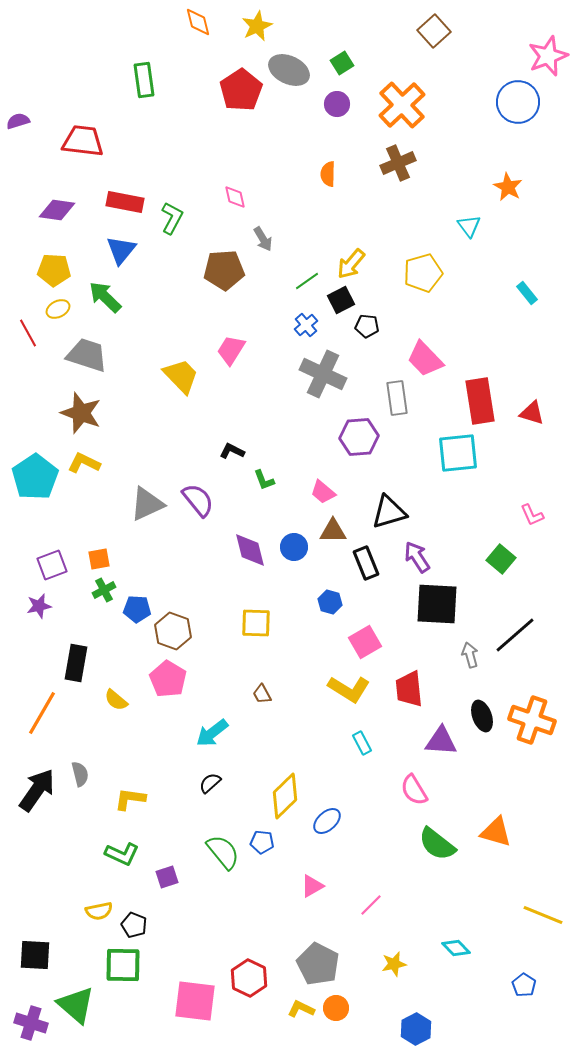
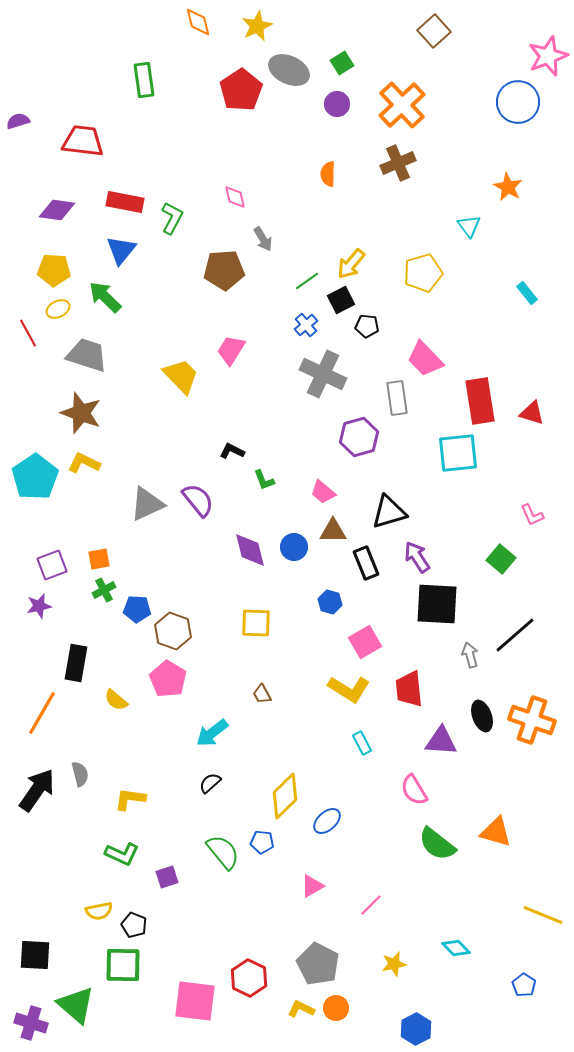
purple hexagon at (359, 437): rotated 12 degrees counterclockwise
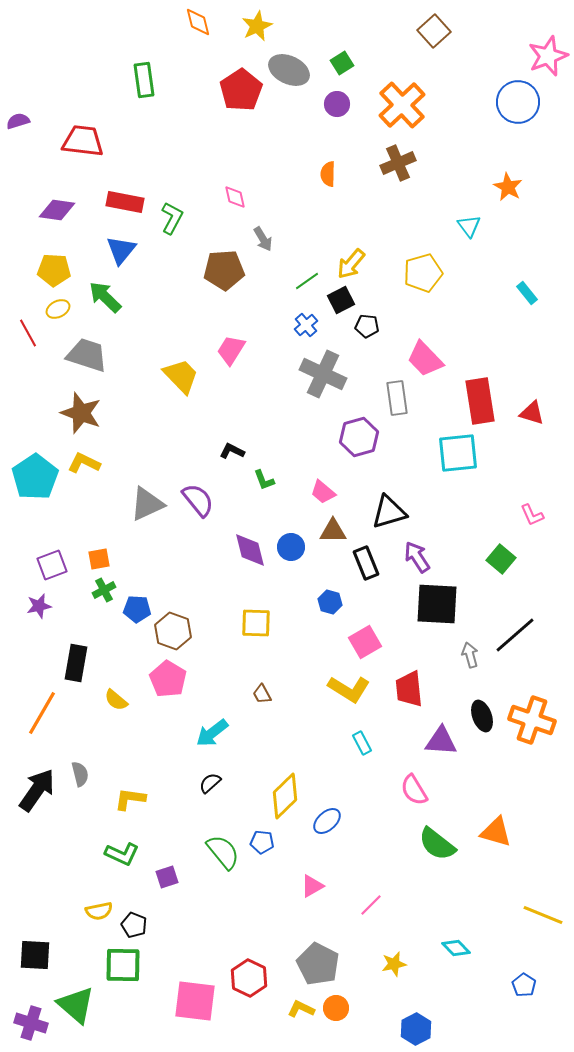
blue circle at (294, 547): moved 3 px left
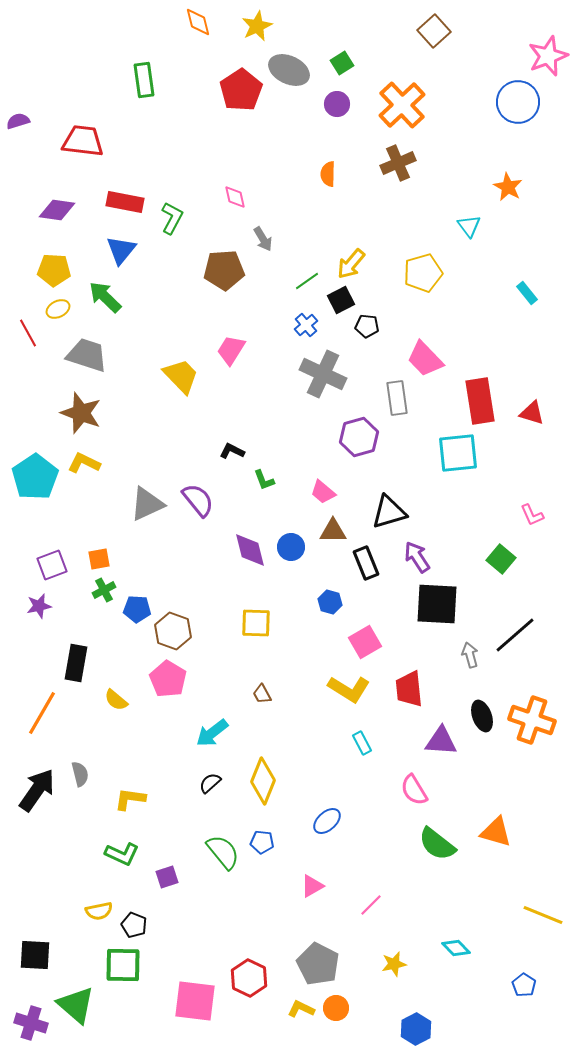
yellow diamond at (285, 796): moved 22 px left, 15 px up; rotated 24 degrees counterclockwise
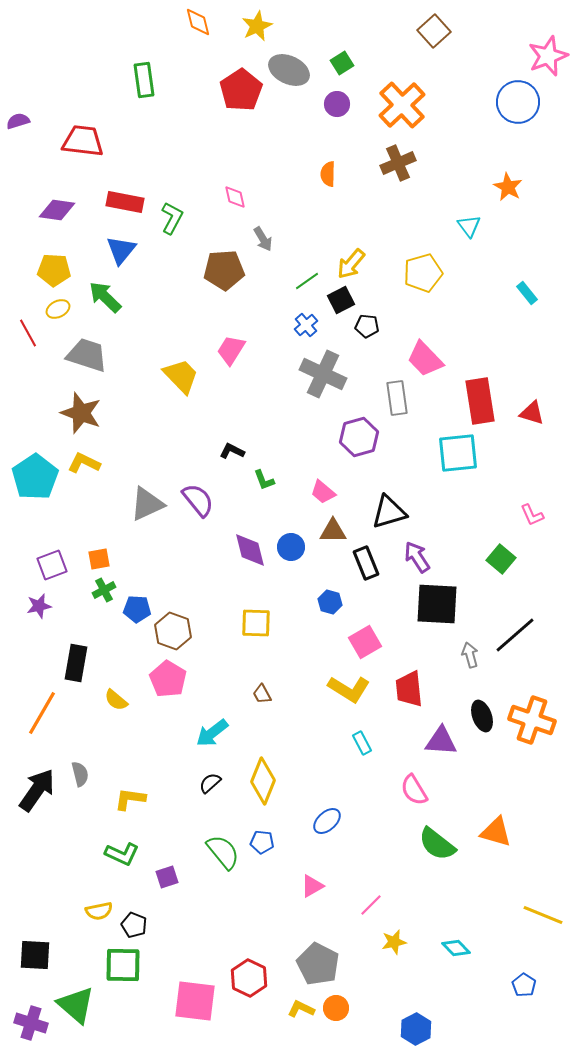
yellow star at (394, 964): moved 22 px up
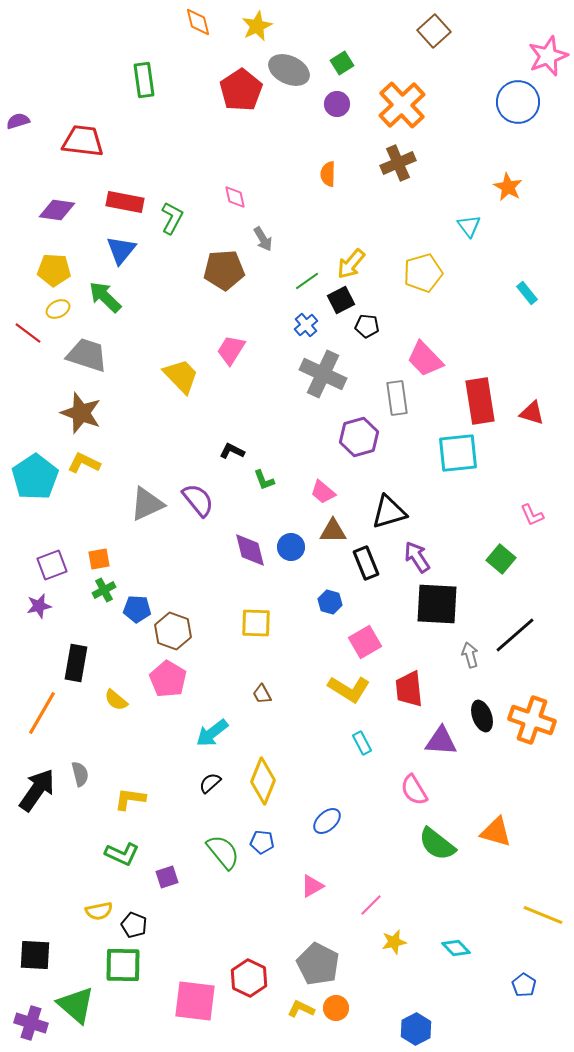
red line at (28, 333): rotated 24 degrees counterclockwise
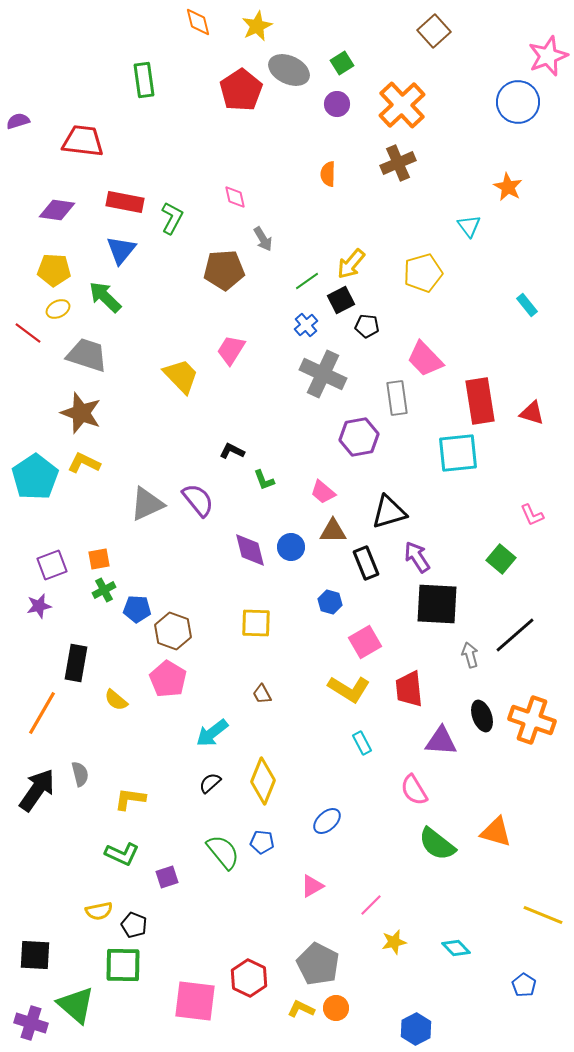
cyan rectangle at (527, 293): moved 12 px down
purple hexagon at (359, 437): rotated 6 degrees clockwise
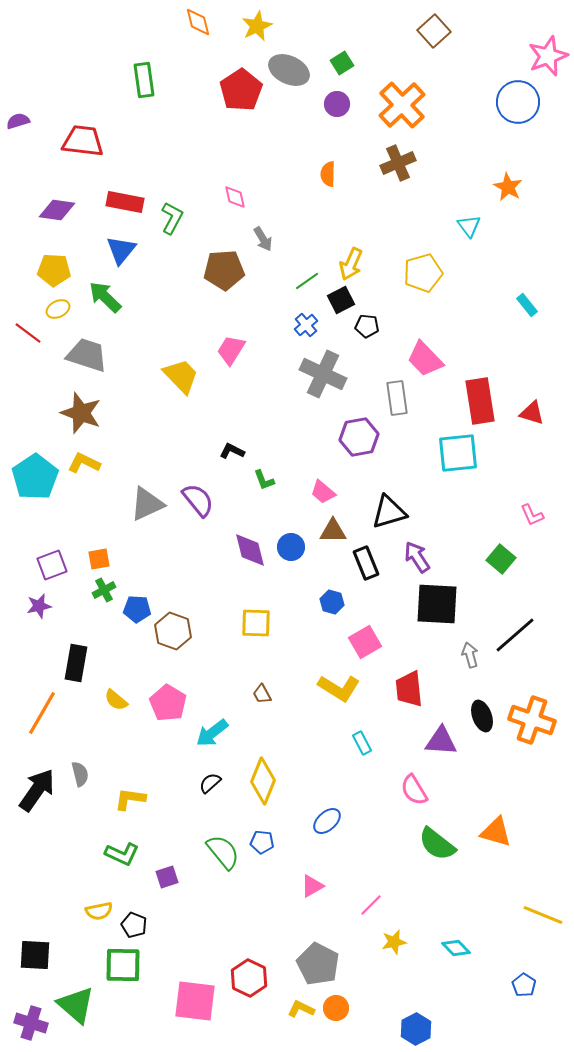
yellow arrow at (351, 264): rotated 16 degrees counterclockwise
blue hexagon at (330, 602): moved 2 px right
pink pentagon at (168, 679): moved 24 px down
yellow L-shape at (349, 689): moved 10 px left, 1 px up
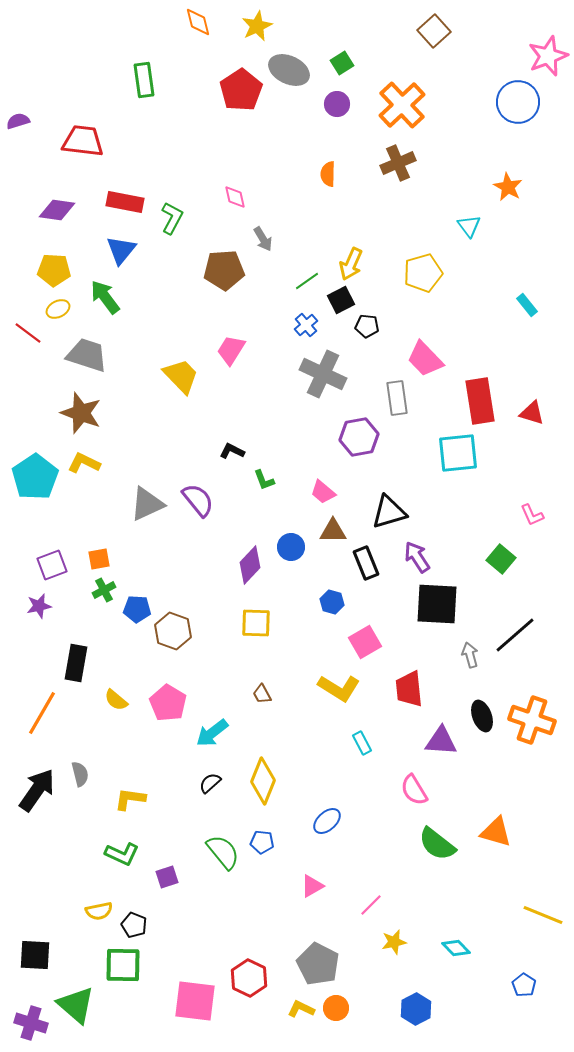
green arrow at (105, 297): rotated 9 degrees clockwise
purple diamond at (250, 550): moved 15 px down; rotated 57 degrees clockwise
blue hexagon at (416, 1029): moved 20 px up
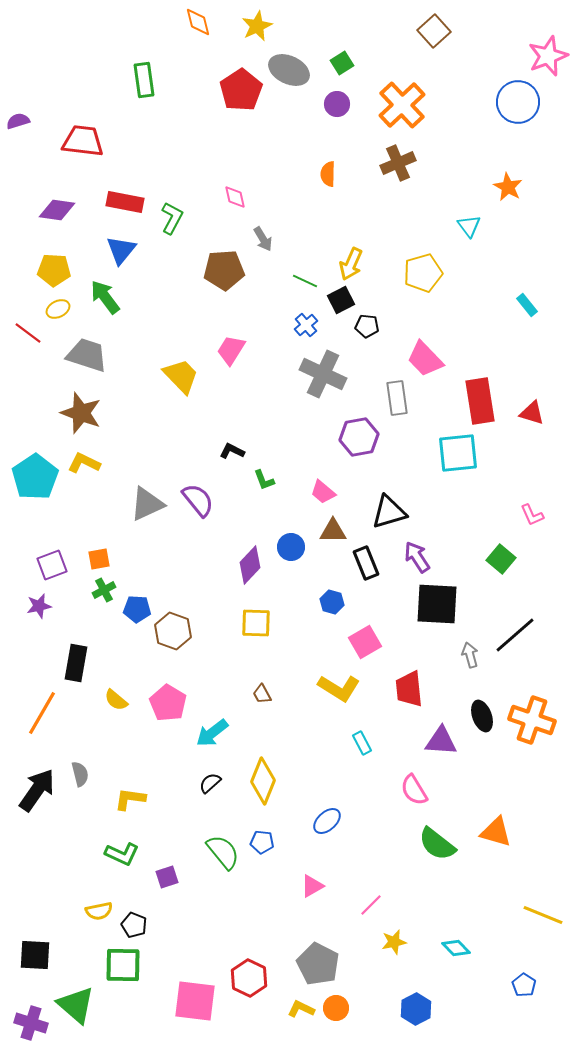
green line at (307, 281): moved 2 px left; rotated 60 degrees clockwise
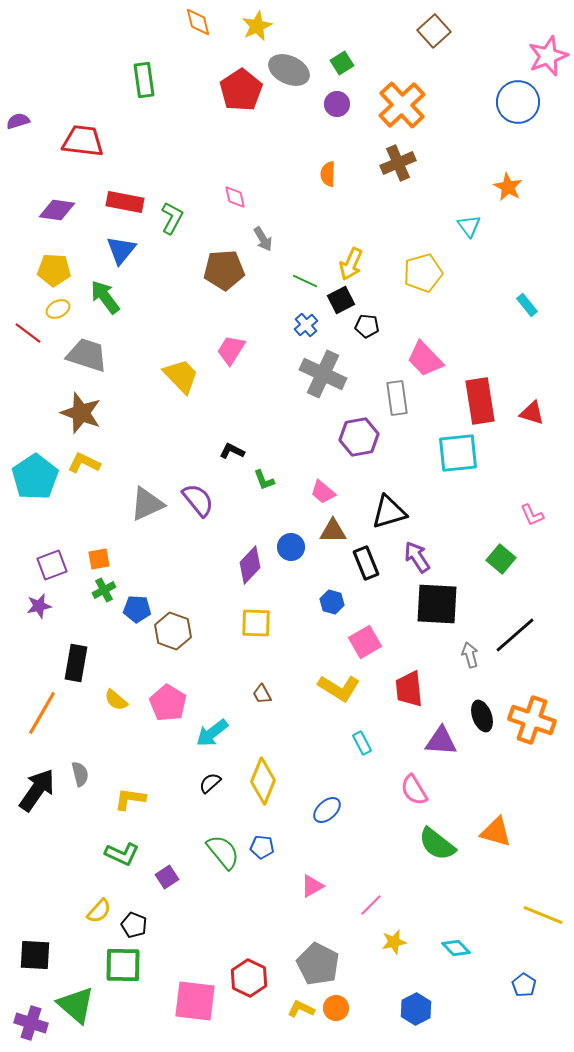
blue ellipse at (327, 821): moved 11 px up
blue pentagon at (262, 842): moved 5 px down
purple square at (167, 877): rotated 15 degrees counterclockwise
yellow semicircle at (99, 911): rotated 36 degrees counterclockwise
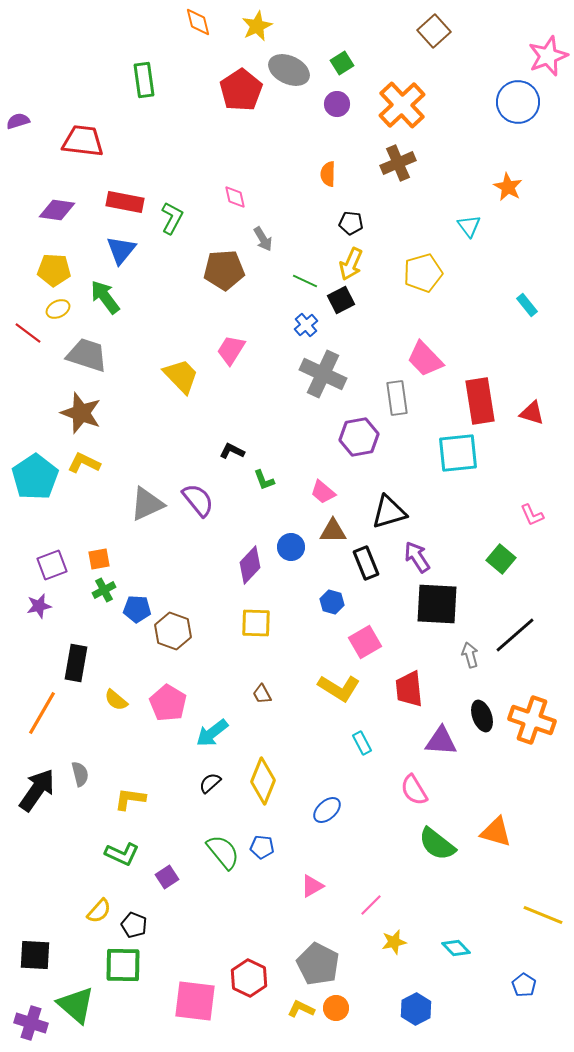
black pentagon at (367, 326): moved 16 px left, 103 px up
